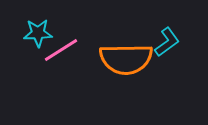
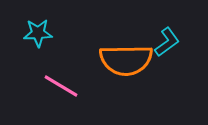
pink line: moved 36 px down; rotated 63 degrees clockwise
orange semicircle: moved 1 px down
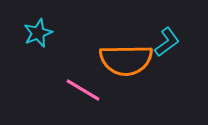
cyan star: rotated 20 degrees counterclockwise
pink line: moved 22 px right, 4 px down
